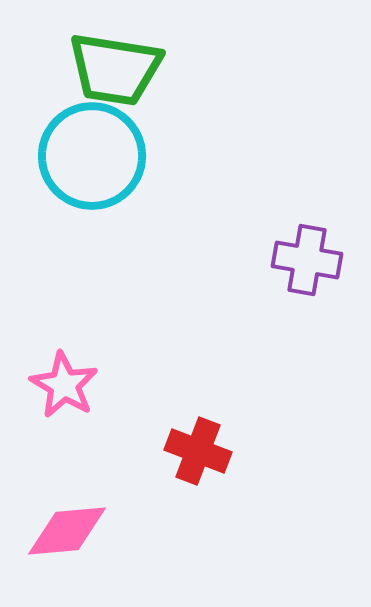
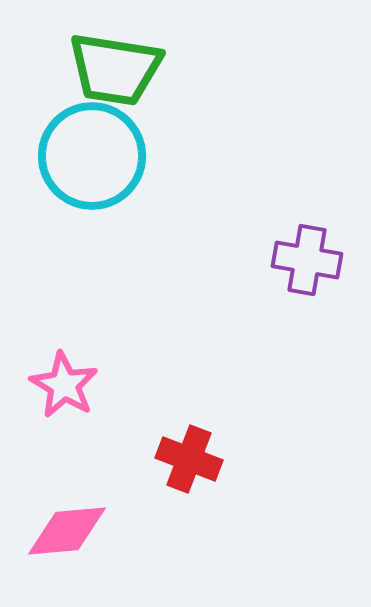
red cross: moved 9 px left, 8 px down
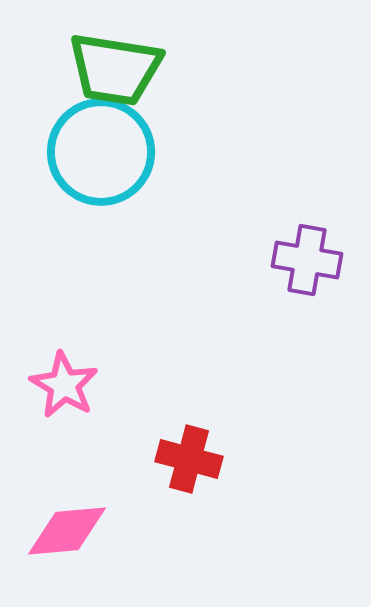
cyan circle: moved 9 px right, 4 px up
red cross: rotated 6 degrees counterclockwise
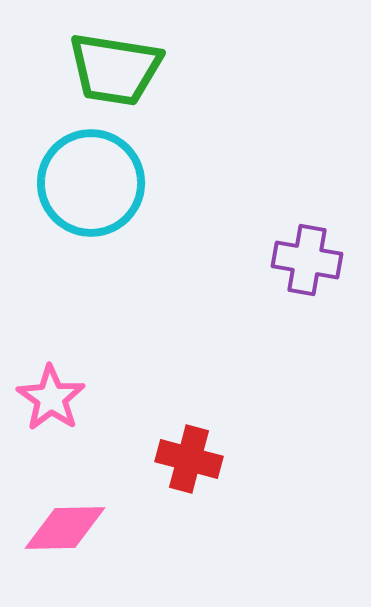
cyan circle: moved 10 px left, 31 px down
pink star: moved 13 px left, 13 px down; rotated 4 degrees clockwise
pink diamond: moved 2 px left, 3 px up; rotated 4 degrees clockwise
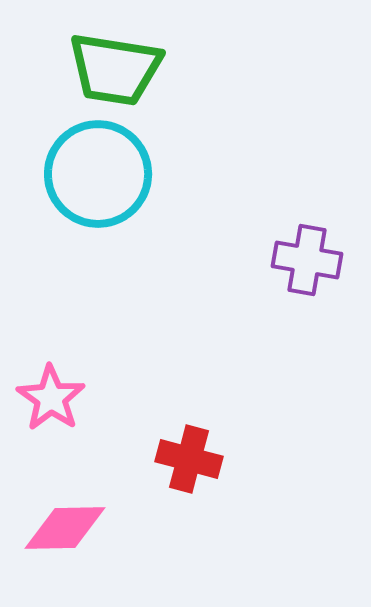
cyan circle: moved 7 px right, 9 px up
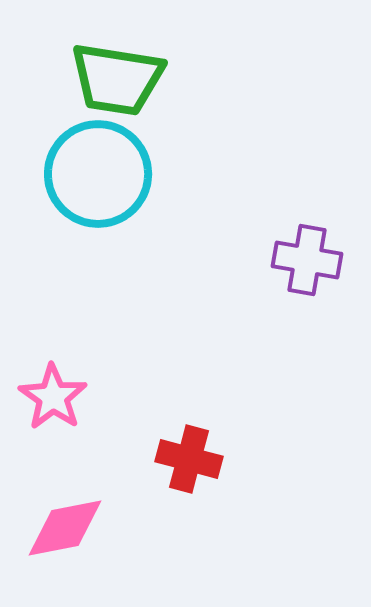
green trapezoid: moved 2 px right, 10 px down
pink star: moved 2 px right, 1 px up
pink diamond: rotated 10 degrees counterclockwise
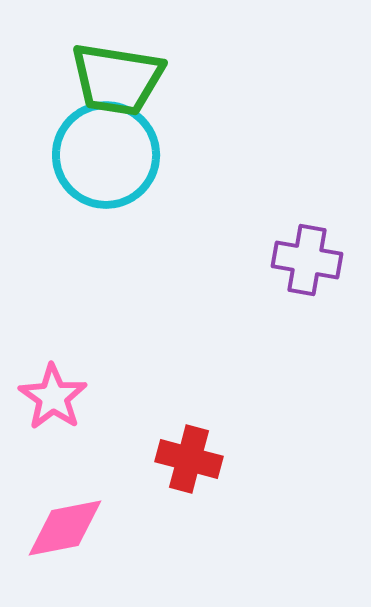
cyan circle: moved 8 px right, 19 px up
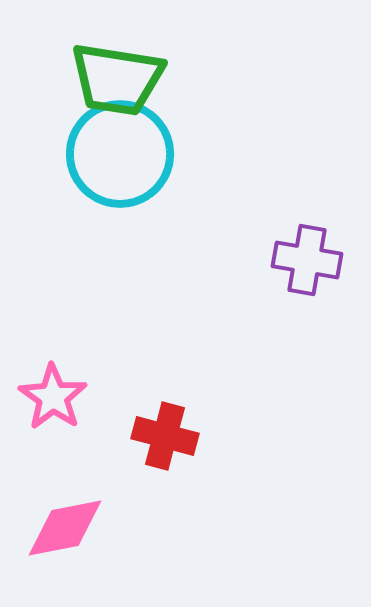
cyan circle: moved 14 px right, 1 px up
red cross: moved 24 px left, 23 px up
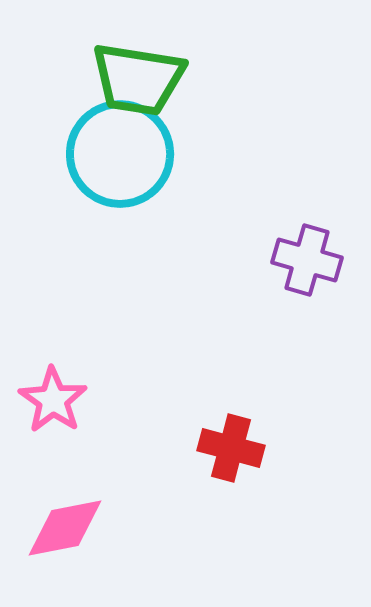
green trapezoid: moved 21 px right
purple cross: rotated 6 degrees clockwise
pink star: moved 3 px down
red cross: moved 66 px right, 12 px down
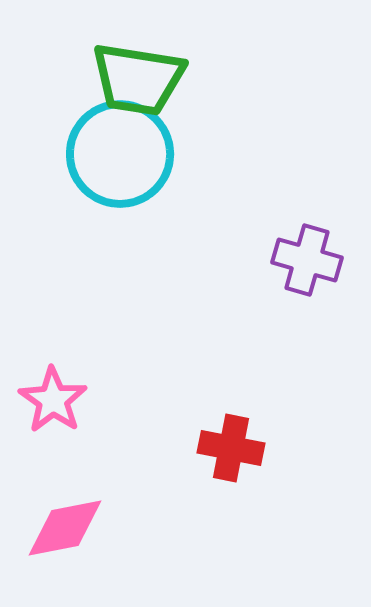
red cross: rotated 4 degrees counterclockwise
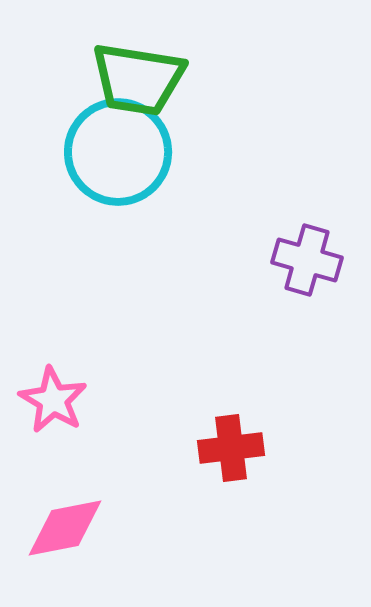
cyan circle: moved 2 px left, 2 px up
pink star: rotated 4 degrees counterclockwise
red cross: rotated 18 degrees counterclockwise
